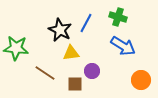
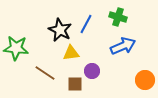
blue line: moved 1 px down
blue arrow: rotated 55 degrees counterclockwise
orange circle: moved 4 px right
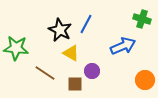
green cross: moved 24 px right, 2 px down
yellow triangle: rotated 36 degrees clockwise
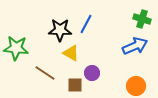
black star: rotated 25 degrees counterclockwise
blue arrow: moved 12 px right
purple circle: moved 2 px down
orange circle: moved 9 px left, 6 px down
brown square: moved 1 px down
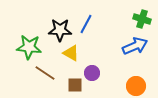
green star: moved 13 px right, 1 px up
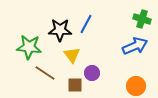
yellow triangle: moved 1 px right, 2 px down; rotated 24 degrees clockwise
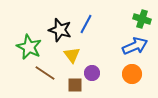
black star: rotated 15 degrees clockwise
green star: rotated 20 degrees clockwise
orange circle: moved 4 px left, 12 px up
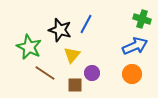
yellow triangle: rotated 18 degrees clockwise
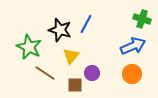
blue arrow: moved 2 px left
yellow triangle: moved 1 px left, 1 px down
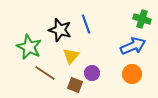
blue line: rotated 48 degrees counterclockwise
brown square: rotated 21 degrees clockwise
